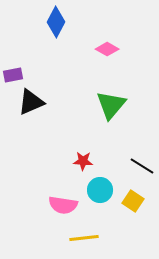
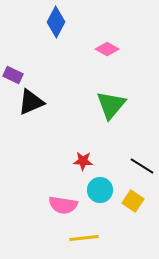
purple rectangle: rotated 36 degrees clockwise
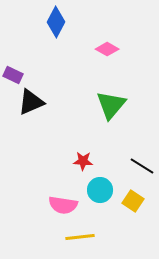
yellow line: moved 4 px left, 1 px up
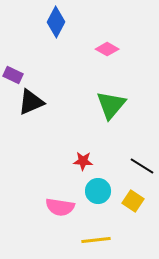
cyan circle: moved 2 px left, 1 px down
pink semicircle: moved 3 px left, 2 px down
yellow line: moved 16 px right, 3 px down
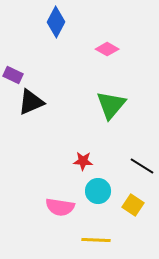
yellow square: moved 4 px down
yellow line: rotated 8 degrees clockwise
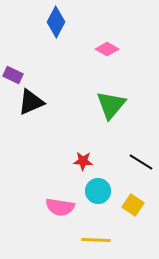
black line: moved 1 px left, 4 px up
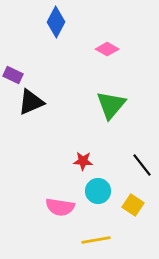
black line: moved 1 px right, 3 px down; rotated 20 degrees clockwise
yellow line: rotated 12 degrees counterclockwise
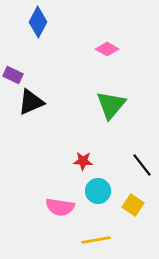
blue diamond: moved 18 px left
